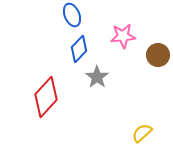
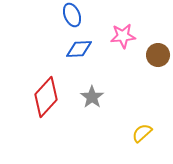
blue diamond: rotated 44 degrees clockwise
gray star: moved 5 px left, 20 px down
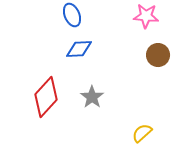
pink star: moved 23 px right, 20 px up; rotated 10 degrees clockwise
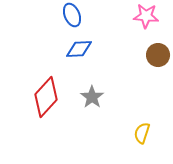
yellow semicircle: rotated 30 degrees counterclockwise
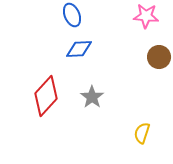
brown circle: moved 1 px right, 2 px down
red diamond: moved 1 px up
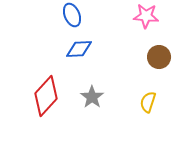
yellow semicircle: moved 6 px right, 31 px up
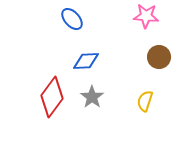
blue ellipse: moved 4 px down; rotated 20 degrees counterclockwise
blue diamond: moved 7 px right, 12 px down
red diamond: moved 6 px right, 1 px down; rotated 6 degrees counterclockwise
yellow semicircle: moved 3 px left, 1 px up
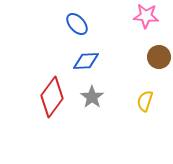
blue ellipse: moved 5 px right, 5 px down
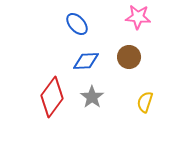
pink star: moved 8 px left, 1 px down
brown circle: moved 30 px left
yellow semicircle: moved 1 px down
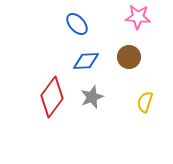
gray star: rotated 15 degrees clockwise
